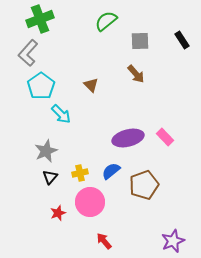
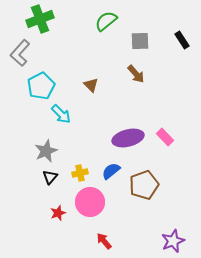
gray L-shape: moved 8 px left
cyan pentagon: rotated 8 degrees clockwise
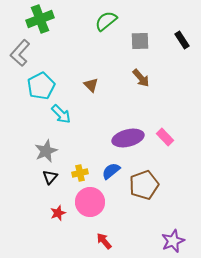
brown arrow: moved 5 px right, 4 px down
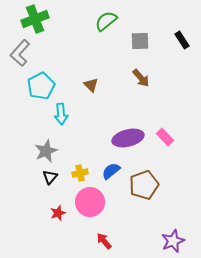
green cross: moved 5 px left
cyan arrow: rotated 40 degrees clockwise
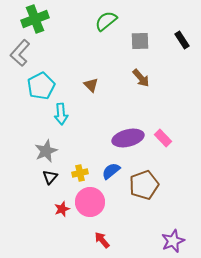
pink rectangle: moved 2 px left, 1 px down
red star: moved 4 px right, 4 px up
red arrow: moved 2 px left, 1 px up
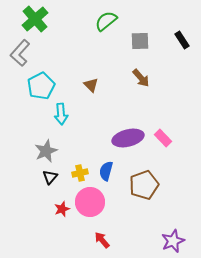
green cross: rotated 20 degrees counterclockwise
blue semicircle: moved 5 px left; rotated 36 degrees counterclockwise
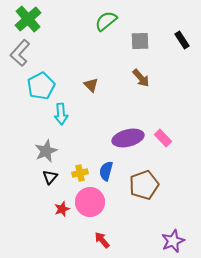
green cross: moved 7 px left
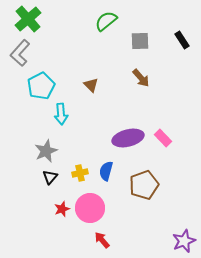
pink circle: moved 6 px down
purple star: moved 11 px right
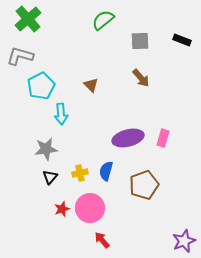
green semicircle: moved 3 px left, 1 px up
black rectangle: rotated 36 degrees counterclockwise
gray L-shape: moved 3 px down; rotated 64 degrees clockwise
pink rectangle: rotated 60 degrees clockwise
gray star: moved 2 px up; rotated 15 degrees clockwise
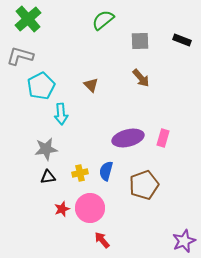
black triangle: moved 2 px left; rotated 42 degrees clockwise
